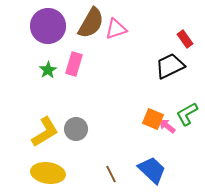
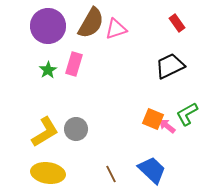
red rectangle: moved 8 px left, 16 px up
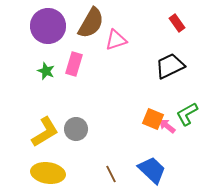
pink triangle: moved 11 px down
green star: moved 2 px left, 1 px down; rotated 18 degrees counterclockwise
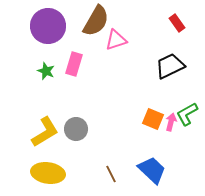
brown semicircle: moved 5 px right, 2 px up
pink arrow: moved 4 px right, 4 px up; rotated 66 degrees clockwise
